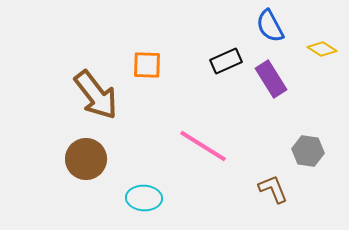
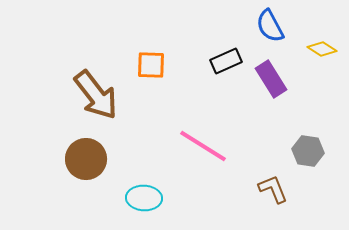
orange square: moved 4 px right
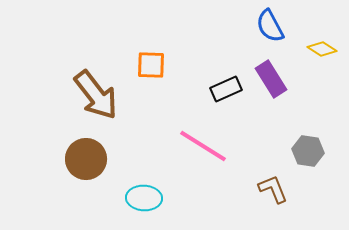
black rectangle: moved 28 px down
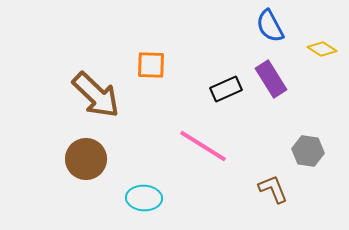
brown arrow: rotated 8 degrees counterclockwise
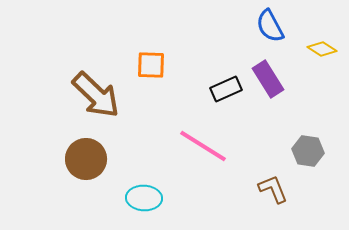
purple rectangle: moved 3 px left
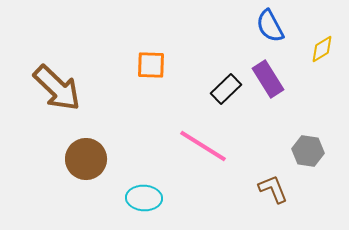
yellow diamond: rotated 64 degrees counterclockwise
black rectangle: rotated 20 degrees counterclockwise
brown arrow: moved 39 px left, 7 px up
